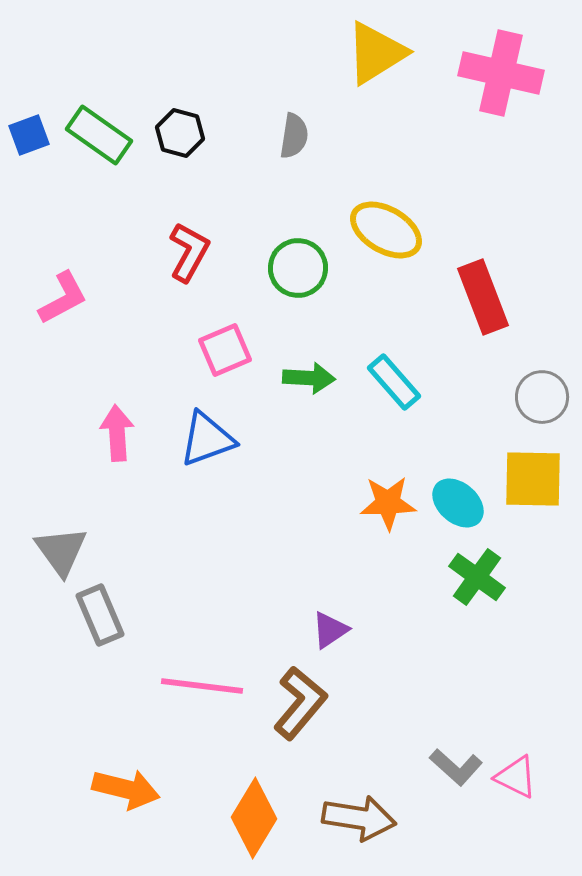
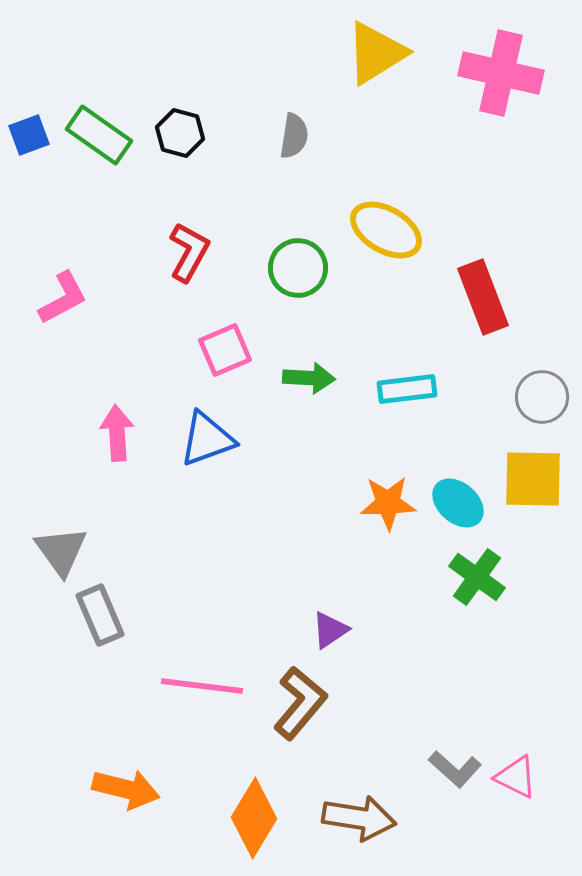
cyan rectangle: moved 13 px right, 7 px down; rotated 56 degrees counterclockwise
gray L-shape: moved 1 px left, 2 px down
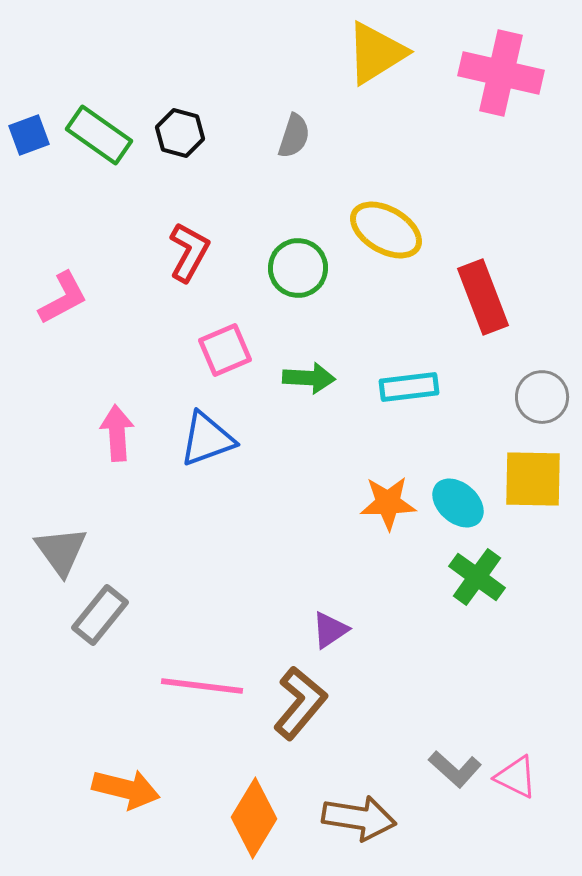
gray semicircle: rotated 9 degrees clockwise
cyan rectangle: moved 2 px right, 2 px up
gray rectangle: rotated 62 degrees clockwise
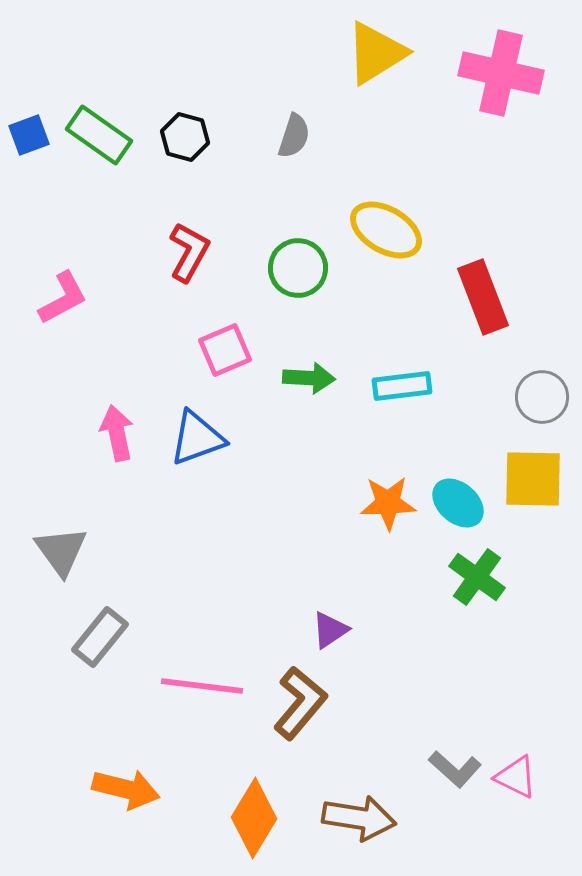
black hexagon: moved 5 px right, 4 px down
cyan rectangle: moved 7 px left, 1 px up
pink arrow: rotated 8 degrees counterclockwise
blue triangle: moved 10 px left, 1 px up
gray rectangle: moved 22 px down
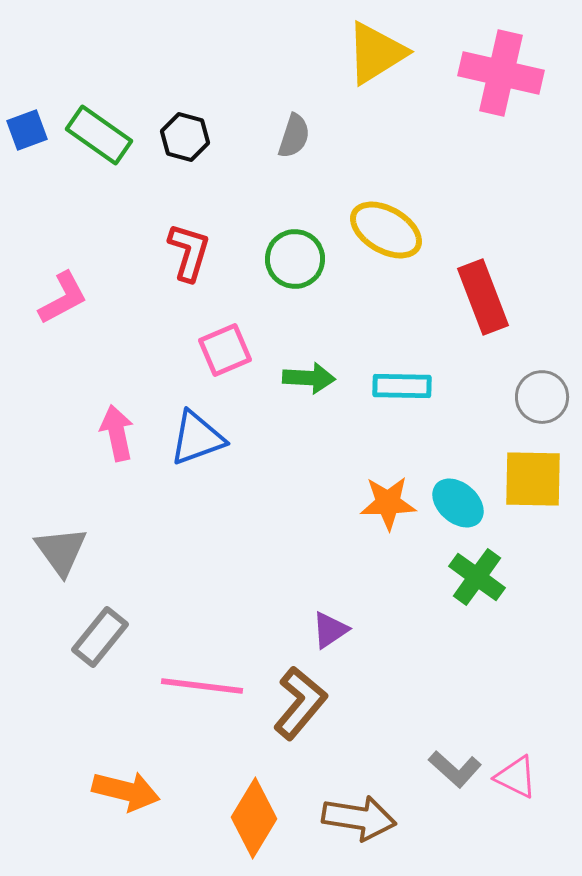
blue square: moved 2 px left, 5 px up
red L-shape: rotated 12 degrees counterclockwise
green circle: moved 3 px left, 9 px up
cyan rectangle: rotated 8 degrees clockwise
orange arrow: moved 2 px down
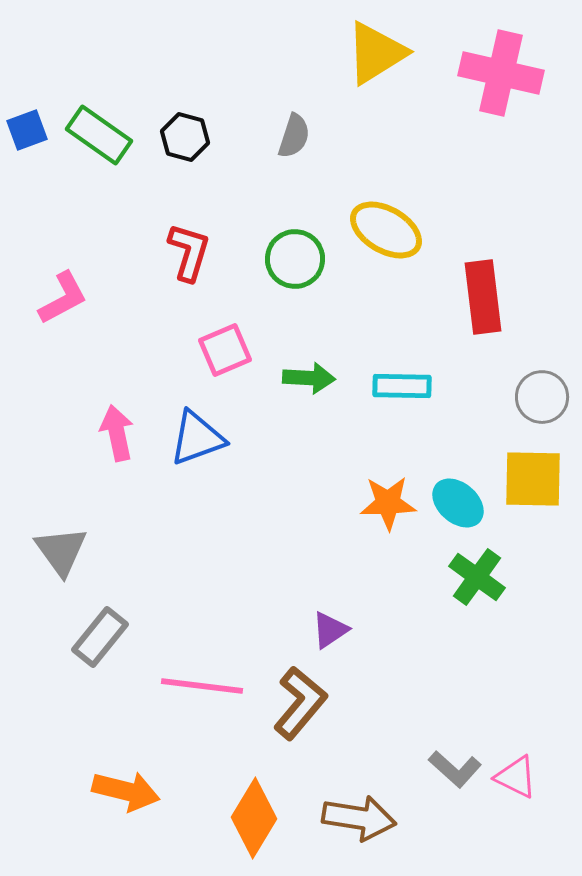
red rectangle: rotated 14 degrees clockwise
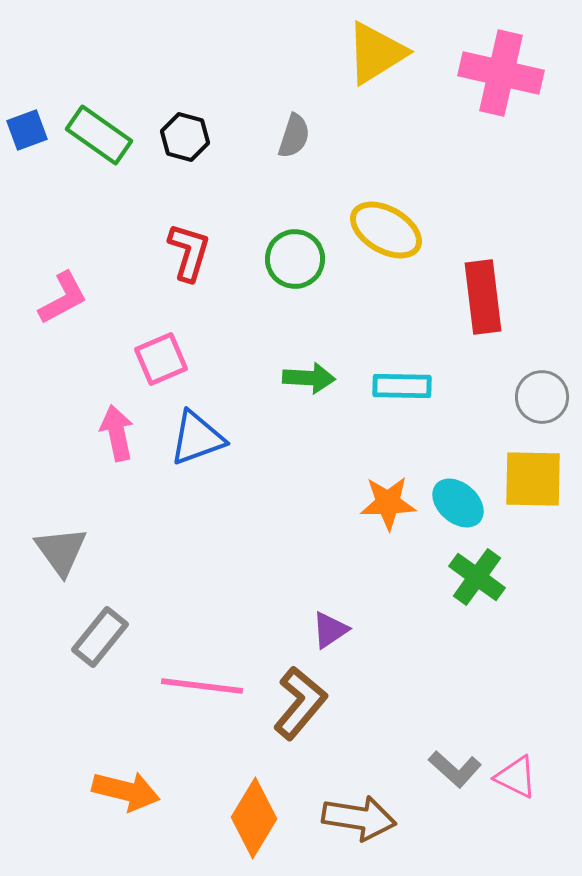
pink square: moved 64 px left, 9 px down
